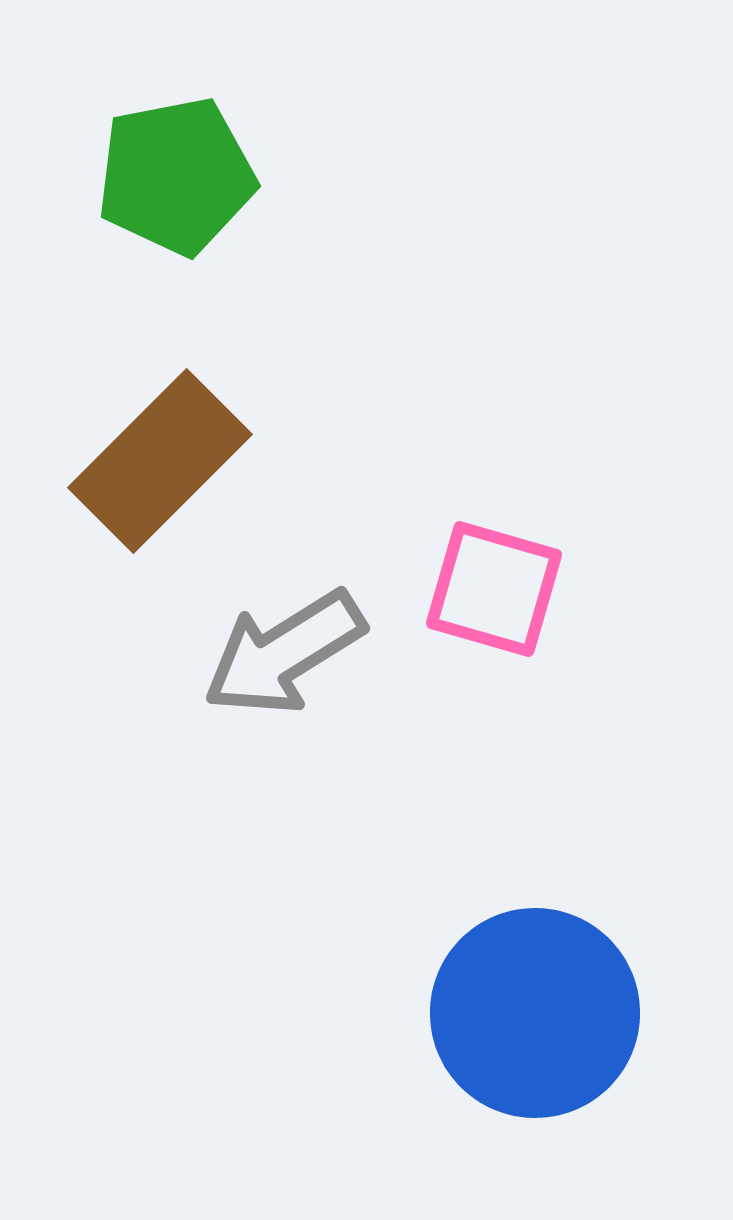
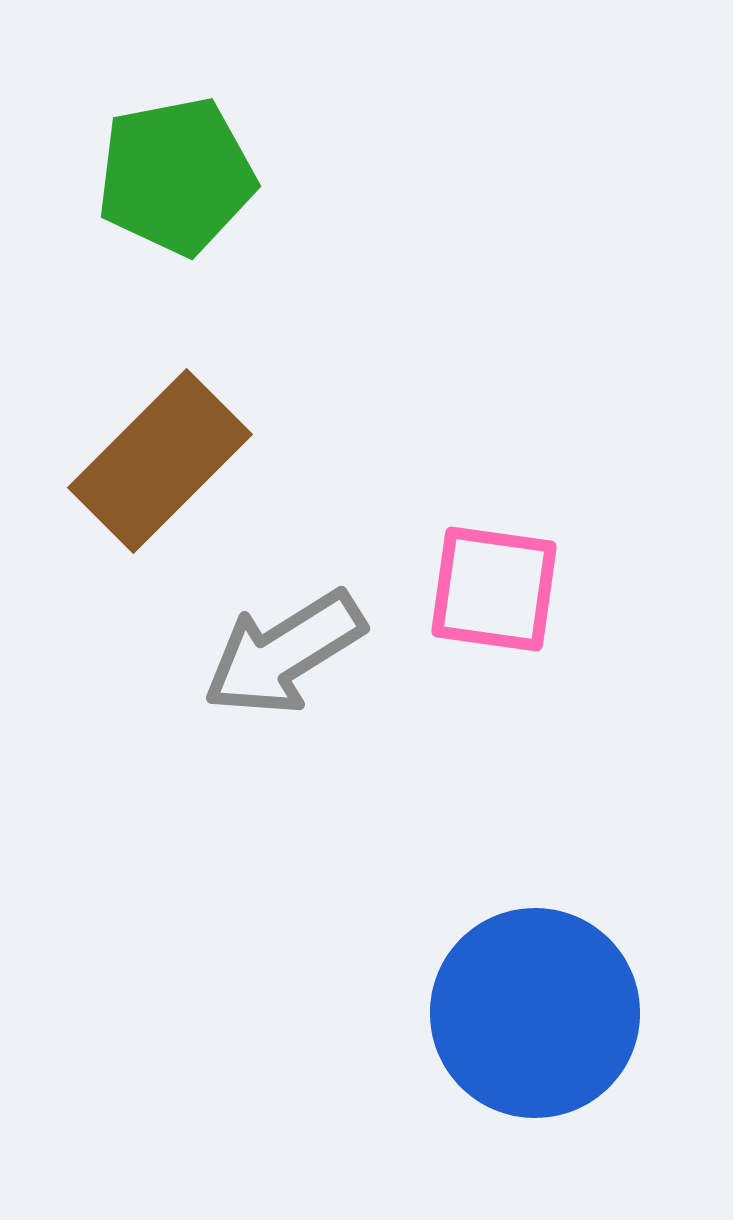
pink square: rotated 8 degrees counterclockwise
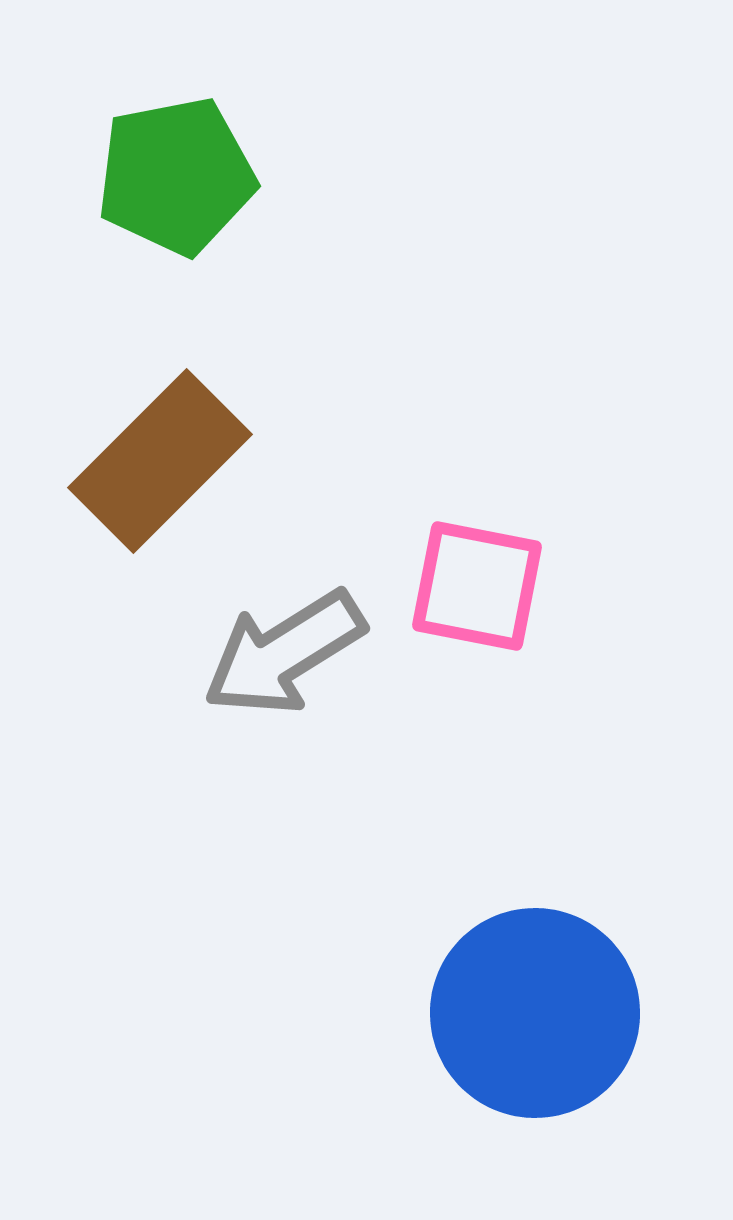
pink square: moved 17 px left, 3 px up; rotated 3 degrees clockwise
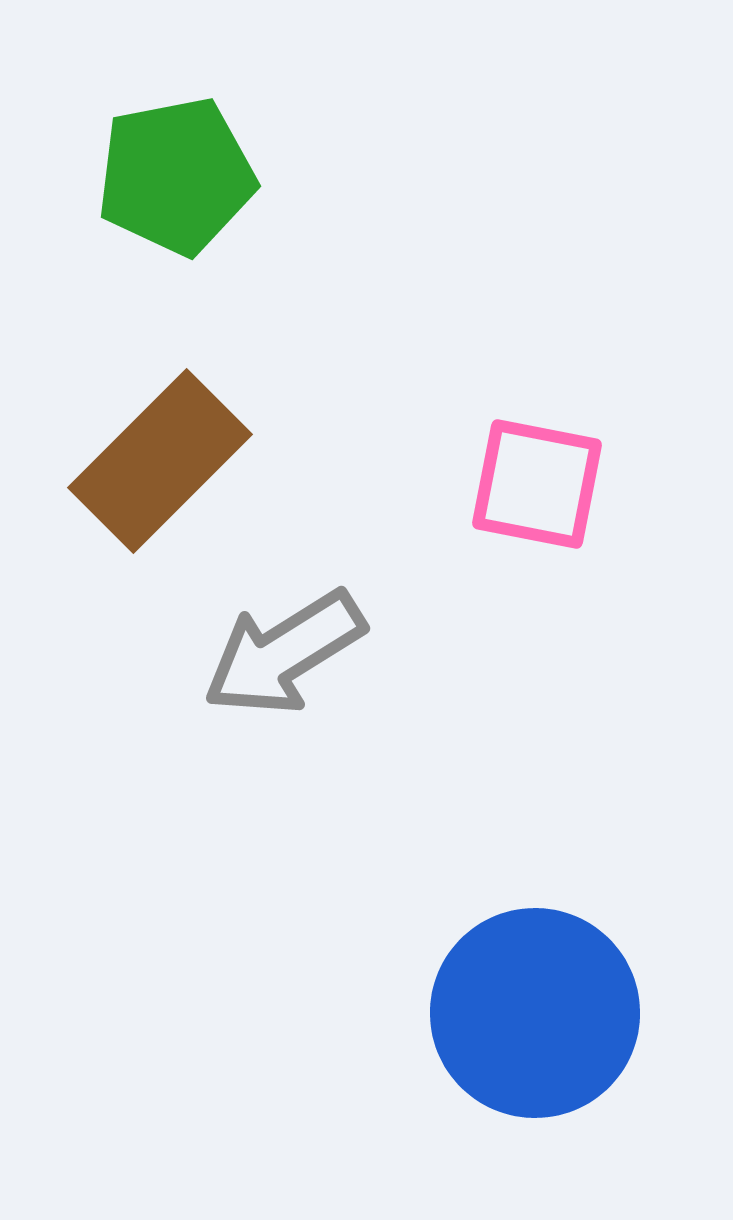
pink square: moved 60 px right, 102 px up
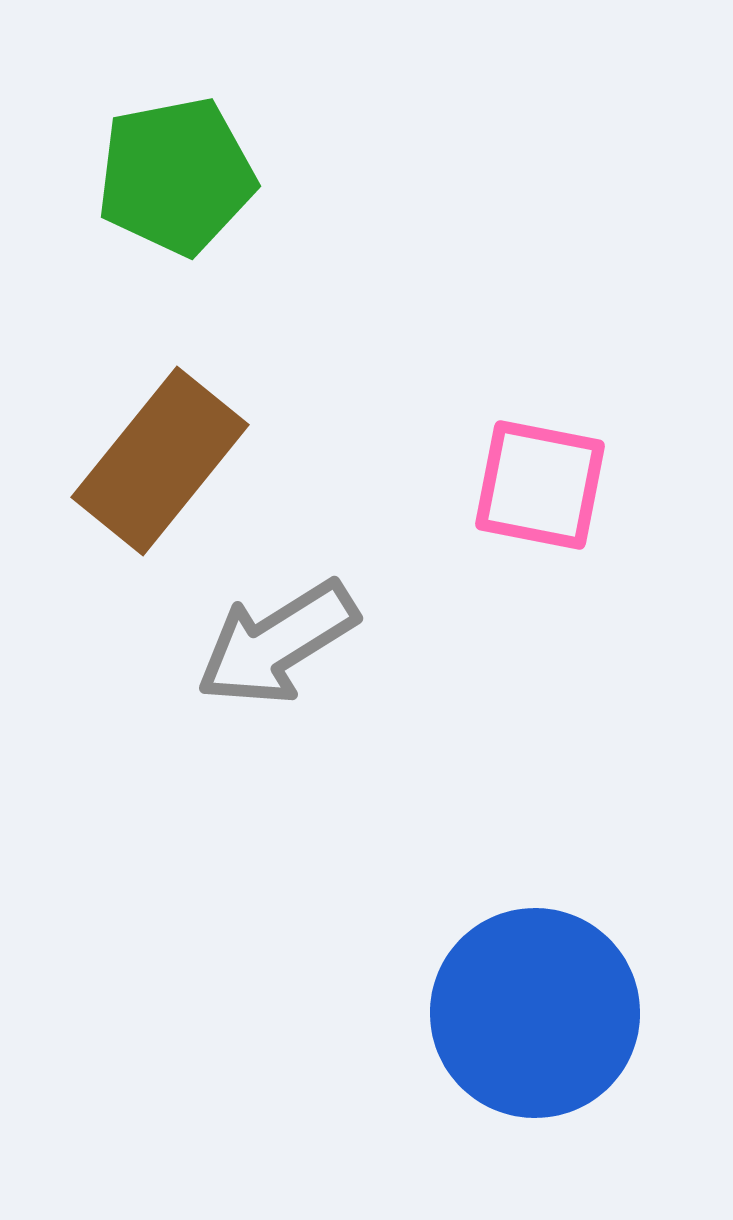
brown rectangle: rotated 6 degrees counterclockwise
pink square: moved 3 px right, 1 px down
gray arrow: moved 7 px left, 10 px up
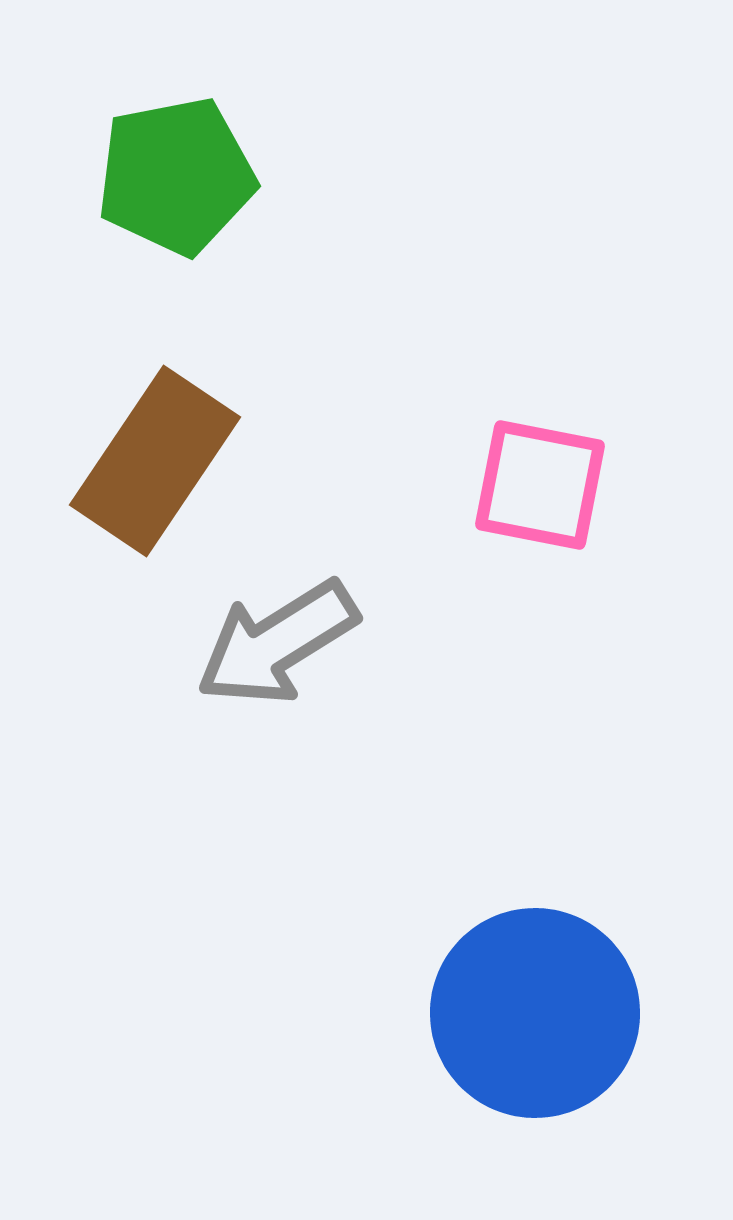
brown rectangle: moved 5 px left; rotated 5 degrees counterclockwise
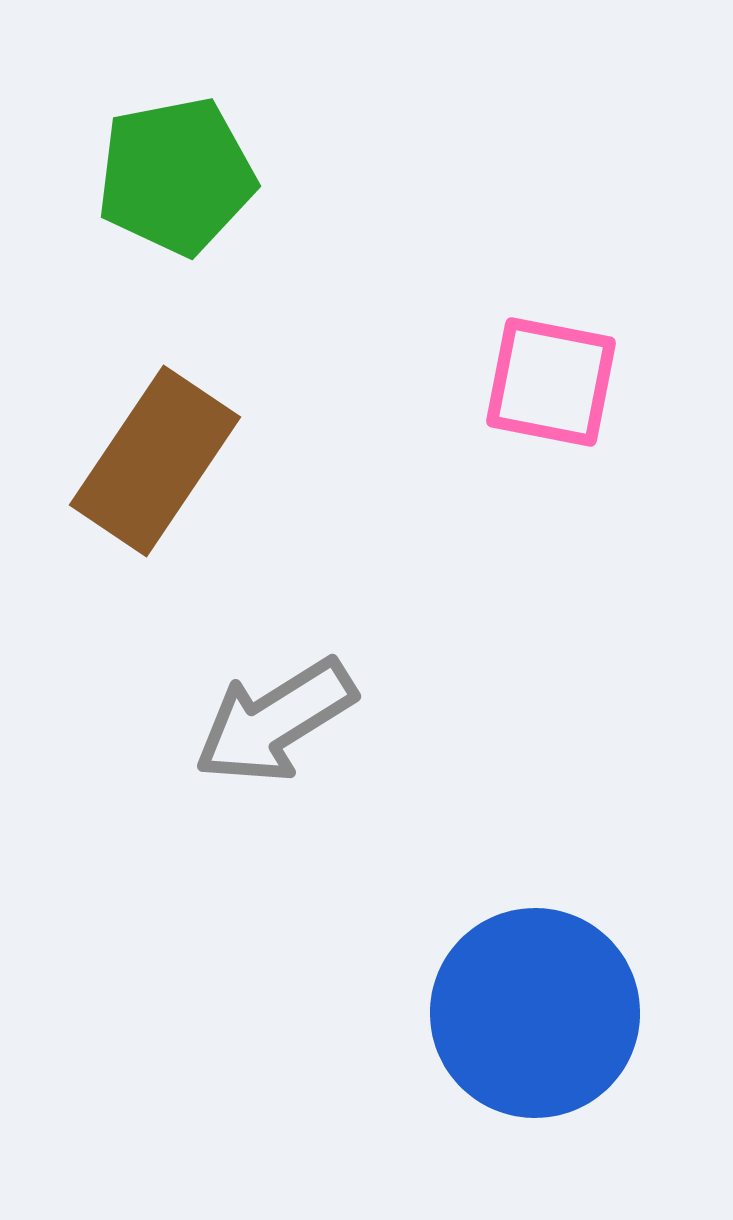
pink square: moved 11 px right, 103 px up
gray arrow: moved 2 px left, 78 px down
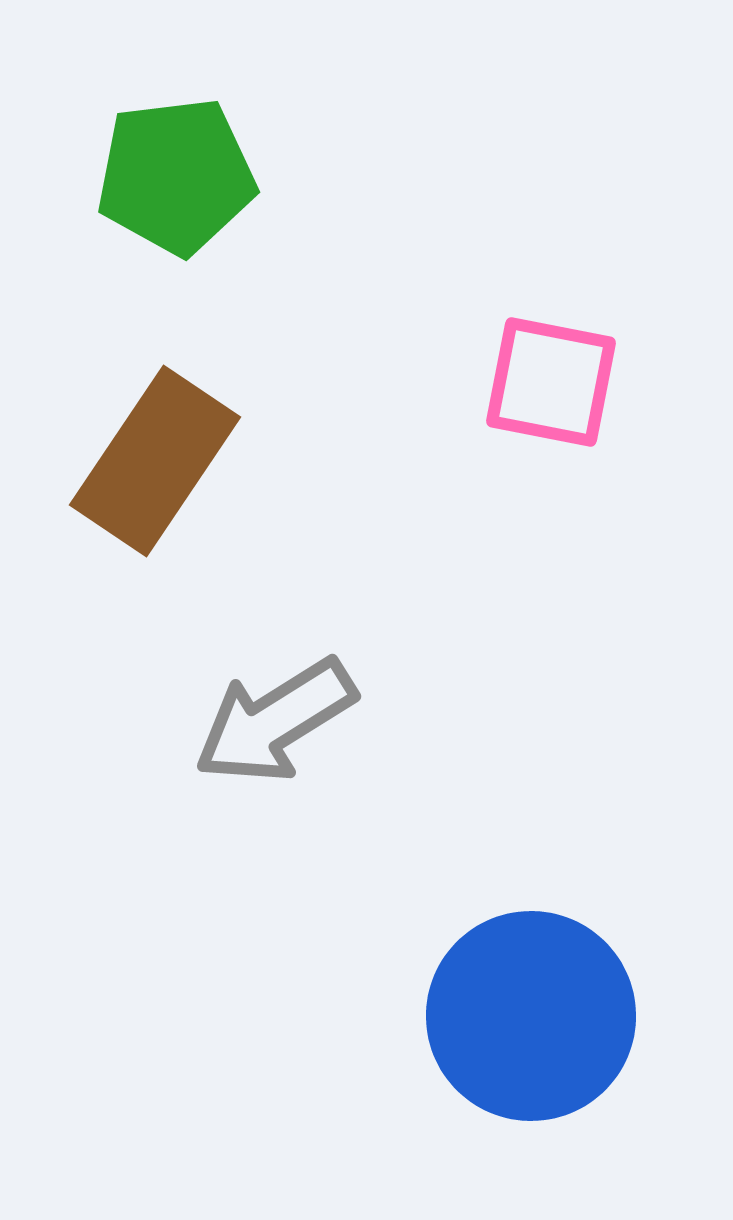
green pentagon: rotated 4 degrees clockwise
blue circle: moved 4 px left, 3 px down
